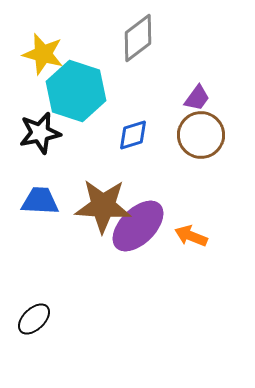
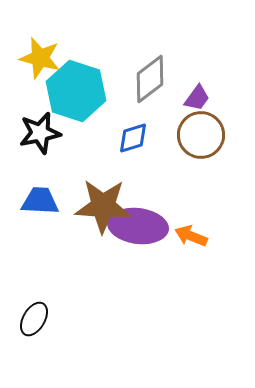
gray diamond: moved 12 px right, 41 px down
yellow star: moved 3 px left, 4 px down
blue diamond: moved 3 px down
purple ellipse: rotated 52 degrees clockwise
black ellipse: rotated 16 degrees counterclockwise
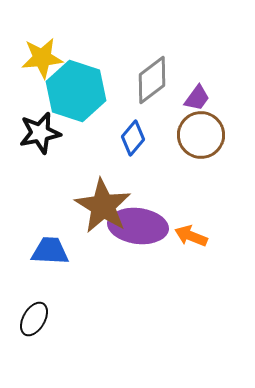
yellow star: moved 2 px right; rotated 21 degrees counterclockwise
gray diamond: moved 2 px right, 1 px down
blue diamond: rotated 32 degrees counterclockwise
blue trapezoid: moved 10 px right, 50 px down
brown star: rotated 28 degrees clockwise
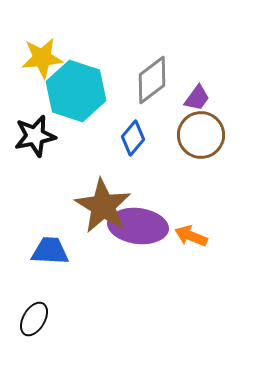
black star: moved 5 px left, 3 px down
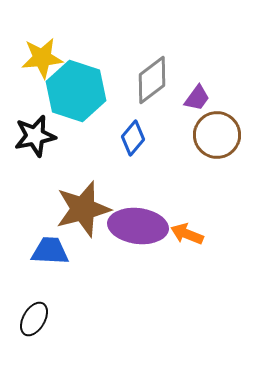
brown circle: moved 16 px right
brown star: moved 20 px left, 3 px down; rotated 26 degrees clockwise
orange arrow: moved 4 px left, 2 px up
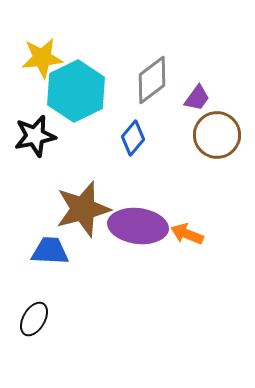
cyan hexagon: rotated 16 degrees clockwise
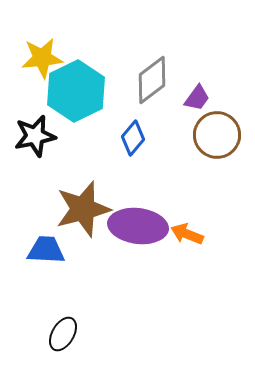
blue trapezoid: moved 4 px left, 1 px up
black ellipse: moved 29 px right, 15 px down
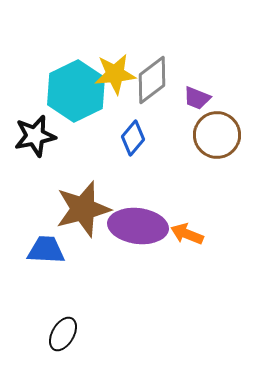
yellow star: moved 73 px right, 16 px down
purple trapezoid: rotated 76 degrees clockwise
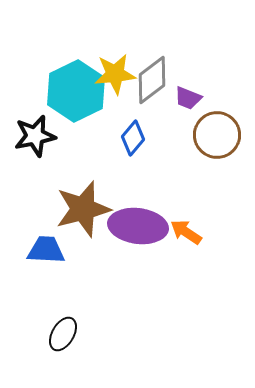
purple trapezoid: moved 9 px left
orange arrow: moved 1 px left, 2 px up; rotated 12 degrees clockwise
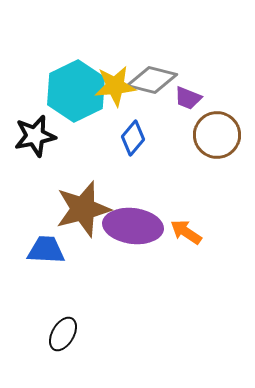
yellow star: moved 12 px down
gray diamond: rotated 51 degrees clockwise
purple ellipse: moved 5 px left
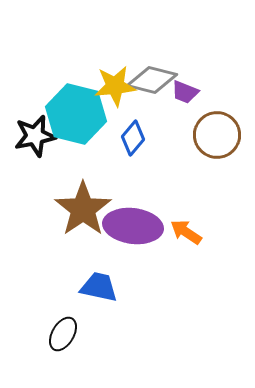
cyan hexagon: moved 23 px down; rotated 20 degrees counterclockwise
purple trapezoid: moved 3 px left, 6 px up
brown star: rotated 20 degrees counterclockwise
blue trapezoid: moved 53 px right, 37 px down; rotated 9 degrees clockwise
